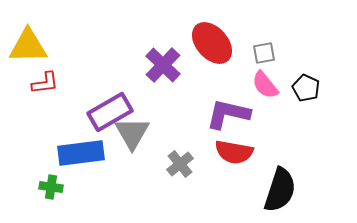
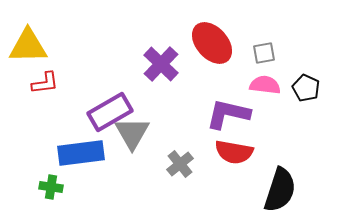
purple cross: moved 2 px left, 1 px up
pink semicircle: rotated 136 degrees clockwise
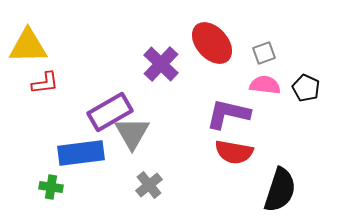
gray square: rotated 10 degrees counterclockwise
gray cross: moved 31 px left, 21 px down
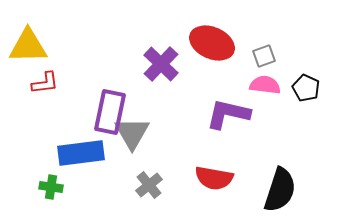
red ellipse: rotated 24 degrees counterclockwise
gray square: moved 3 px down
purple rectangle: rotated 48 degrees counterclockwise
red semicircle: moved 20 px left, 26 px down
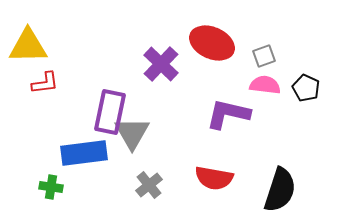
blue rectangle: moved 3 px right
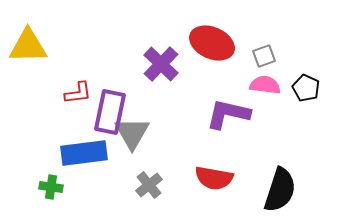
red L-shape: moved 33 px right, 10 px down
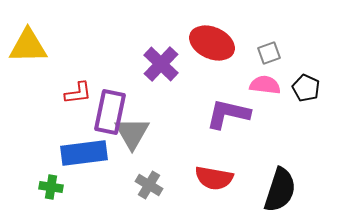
gray square: moved 5 px right, 3 px up
gray cross: rotated 20 degrees counterclockwise
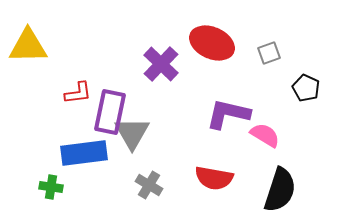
pink semicircle: moved 50 px down; rotated 24 degrees clockwise
